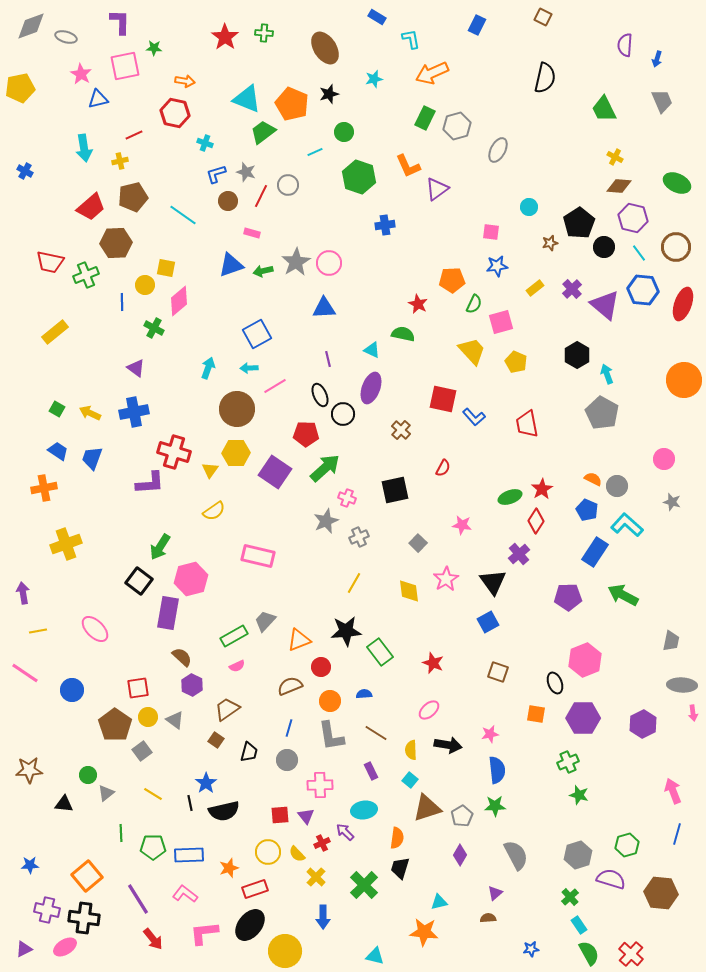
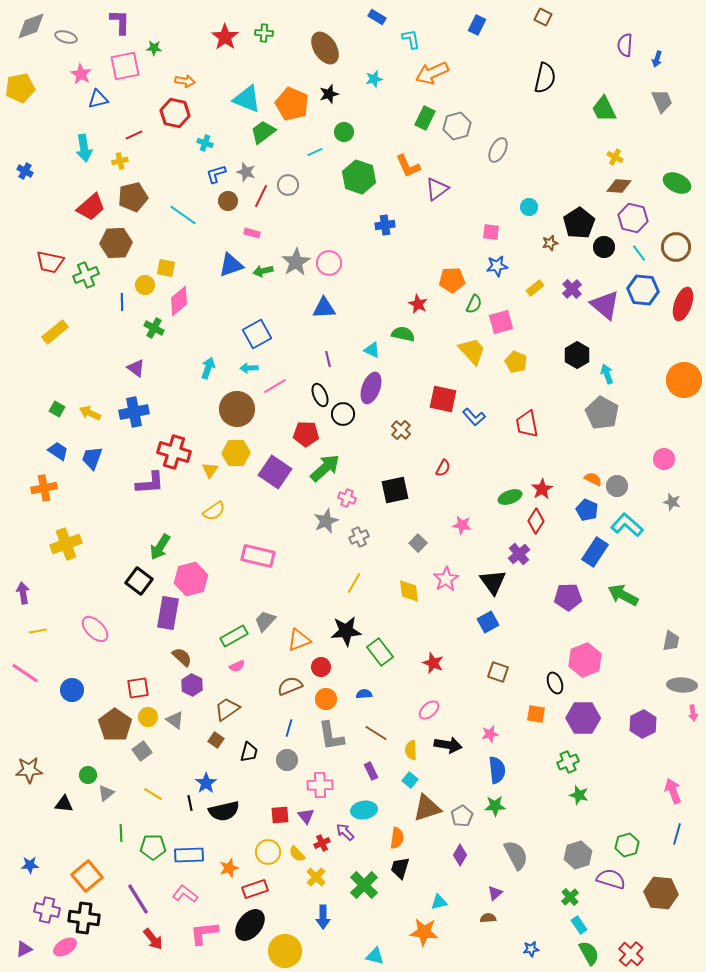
orange circle at (330, 701): moved 4 px left, 2 px up
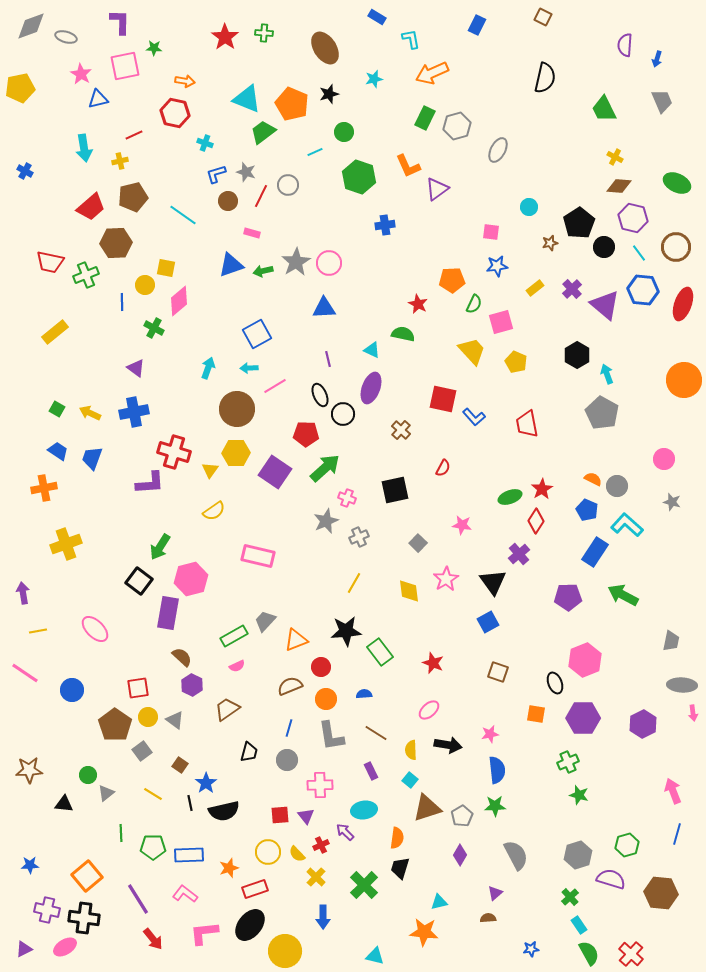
orange triangle at (299, 640): moved 3 px left
brown square at (216, 740): moved 36 px left, 25 px down
red cross at (322, 843): moved 1 px left, 2 px down
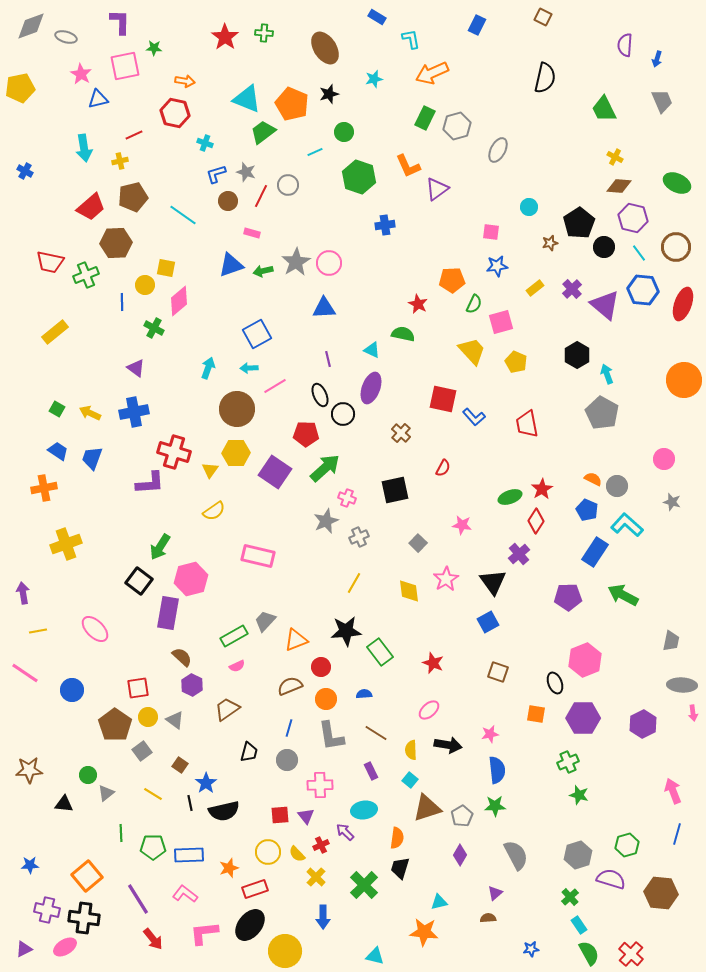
brown cross at (401, 430): moved 3 px down
